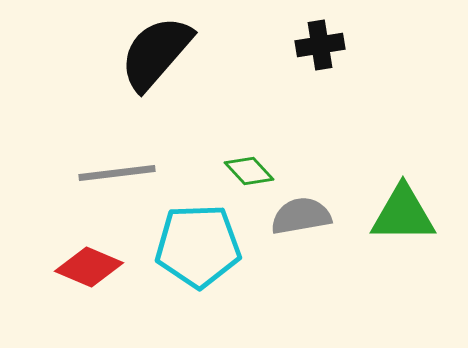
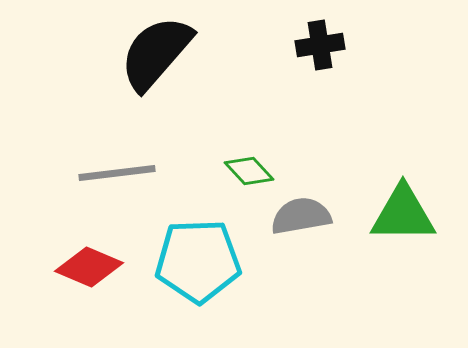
cyan pentagon: moved 15 px down
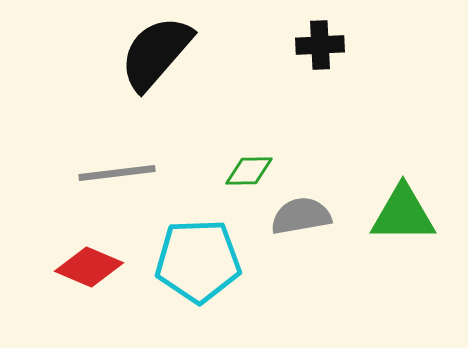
black cross: rotated 6 degrees clockwise
green diamond: rotated 48 degrees counterclockwise
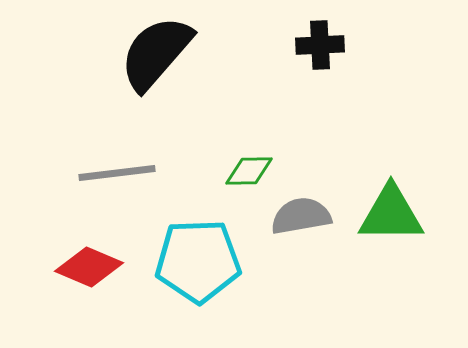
green triangle: moved 12 px left
